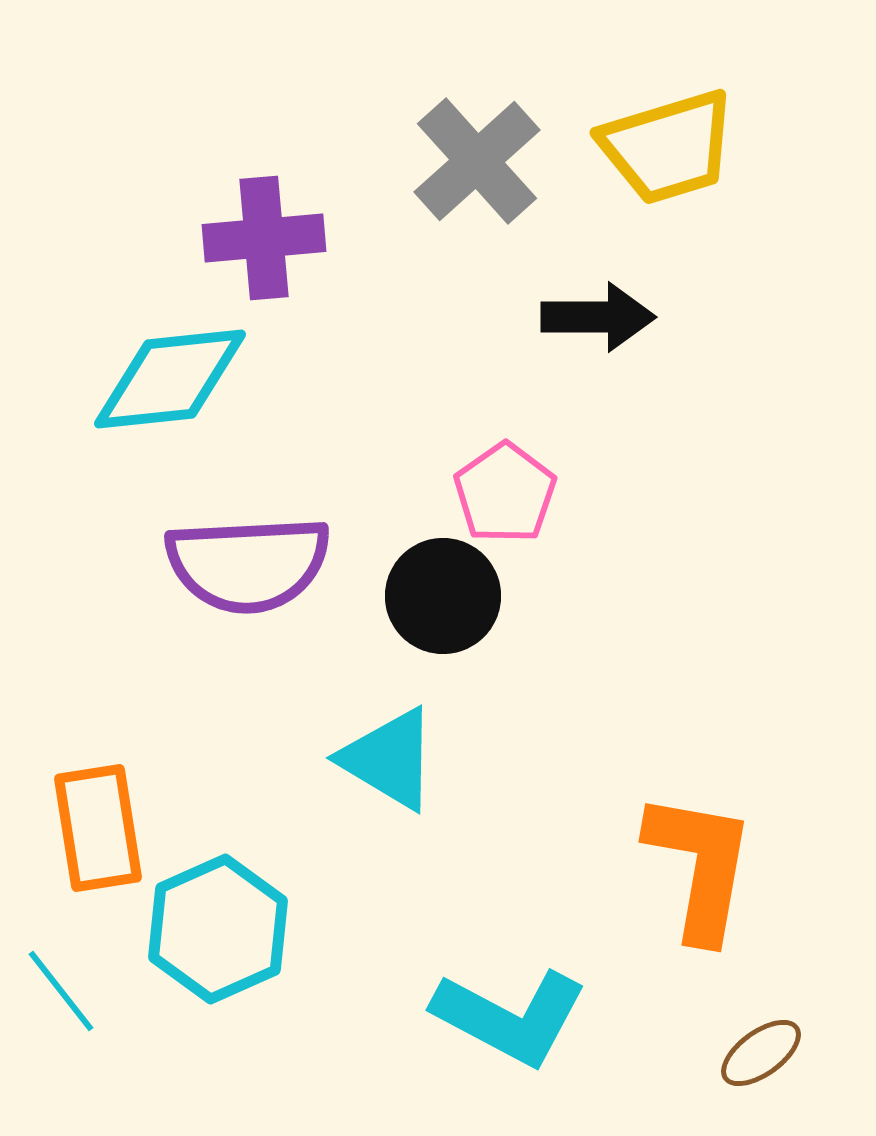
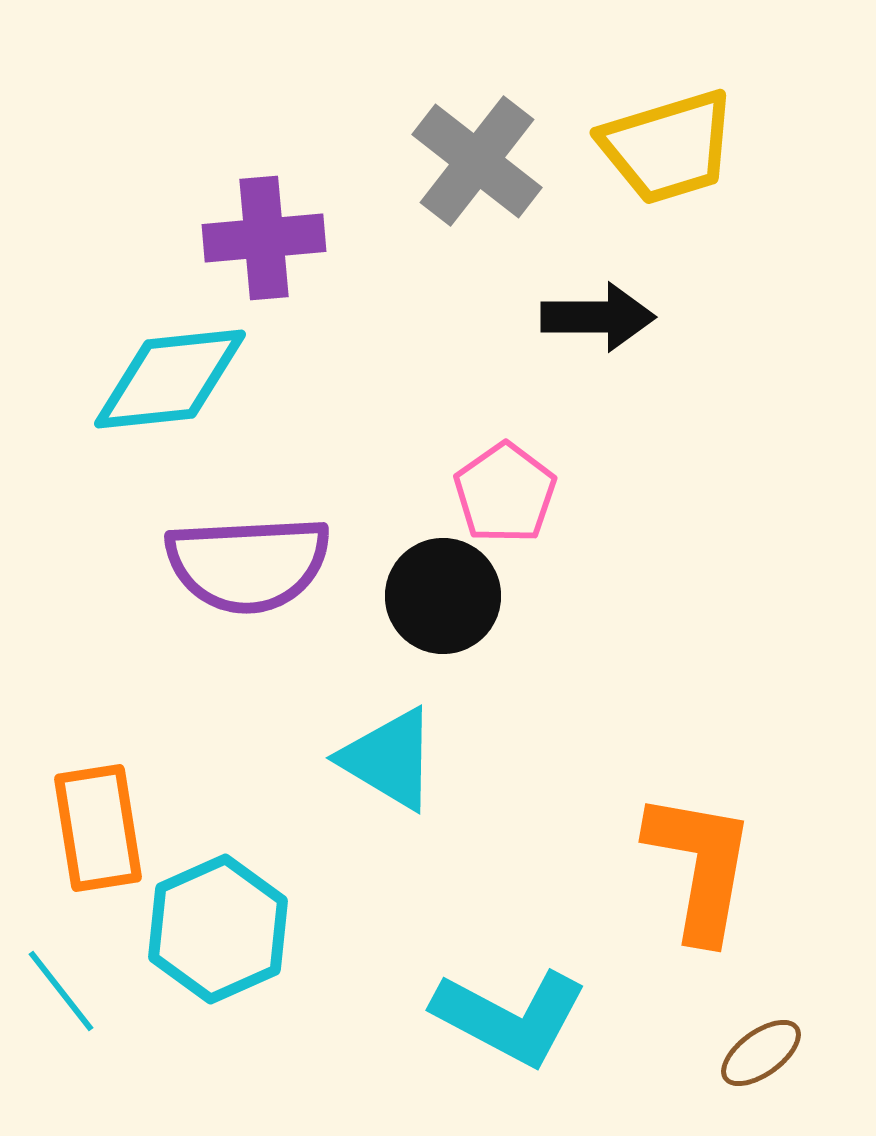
gray cross: rotated 10 degrees counterclockwise
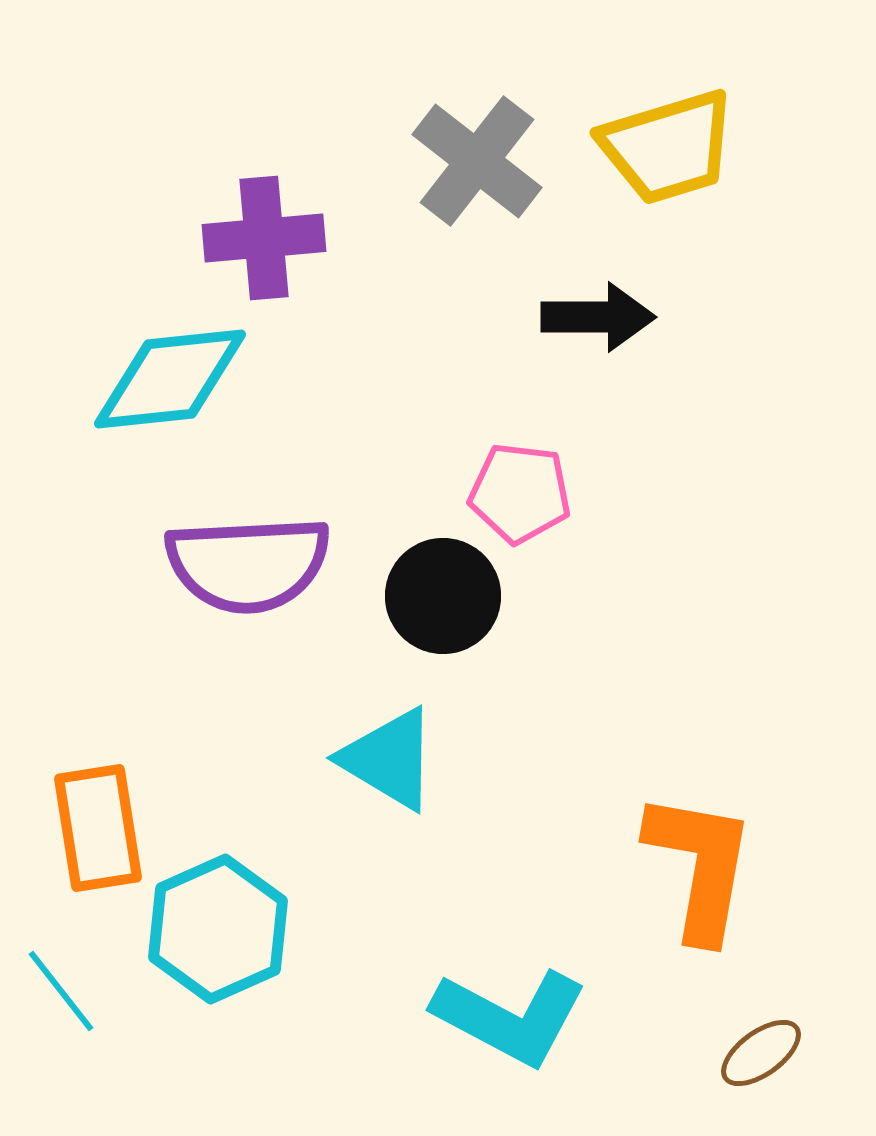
pink pentagon: moved 15 px right; rotated 30 degrees counterclockwise
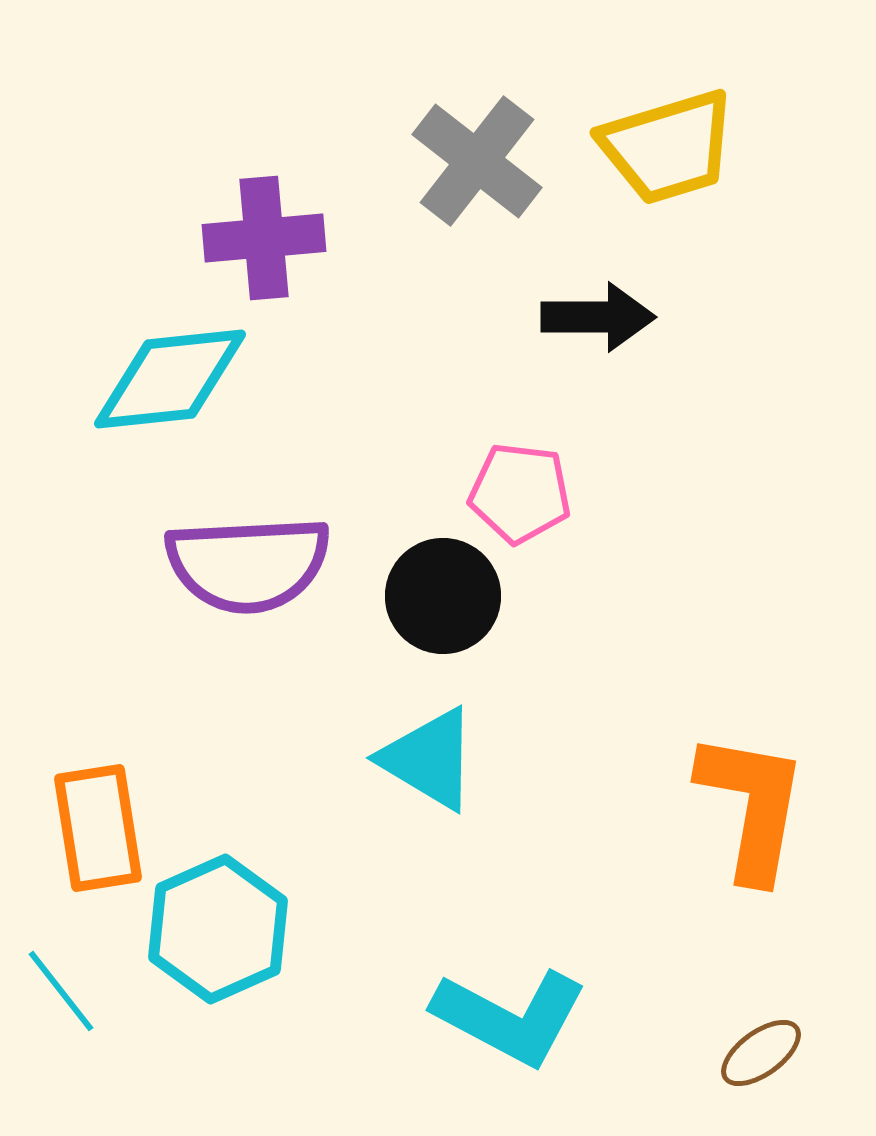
cyan triangle: moved 40 px right
orange L-shape: moved 52 px right, 60 px up
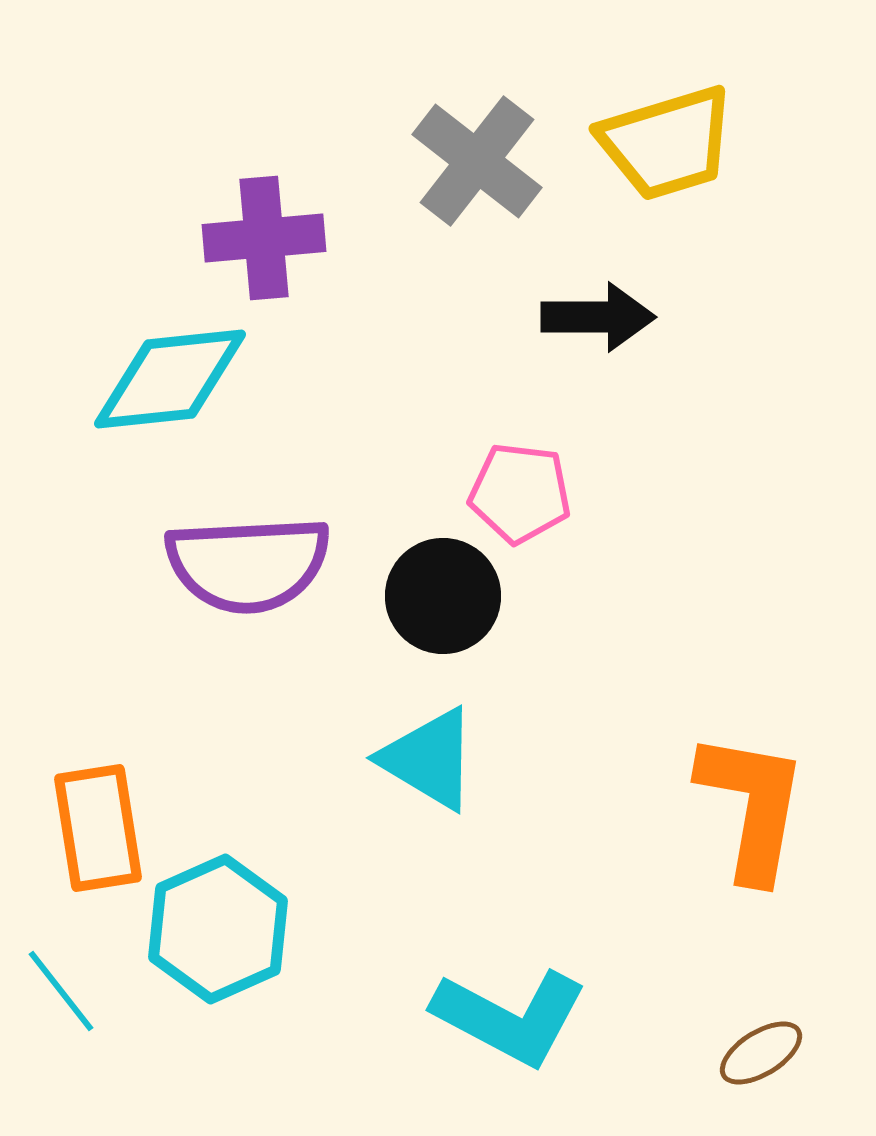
yellow trapezoid: moved 1 px left, 4 px up
brown ellipse: rotated 4 degrees clockwise
